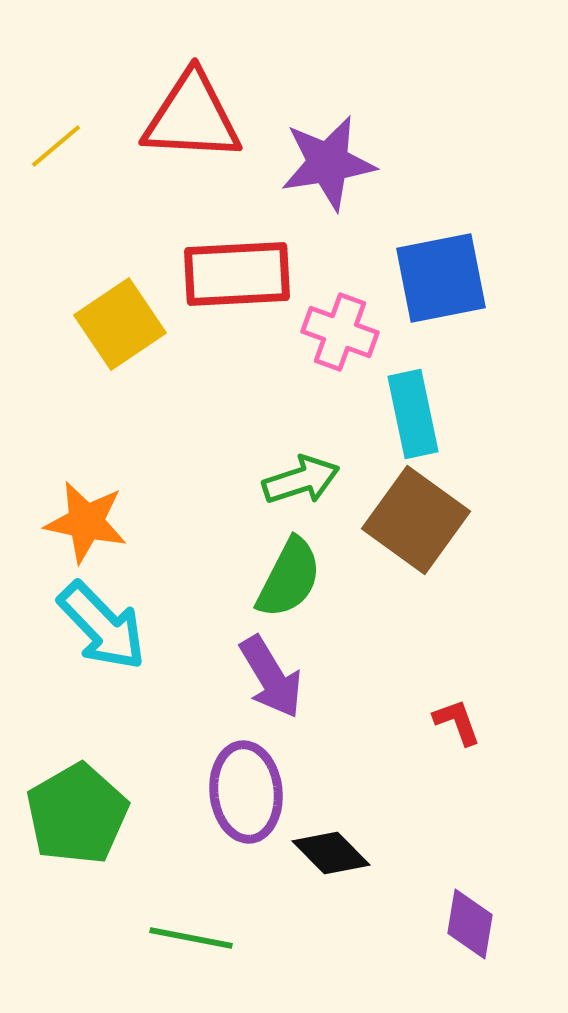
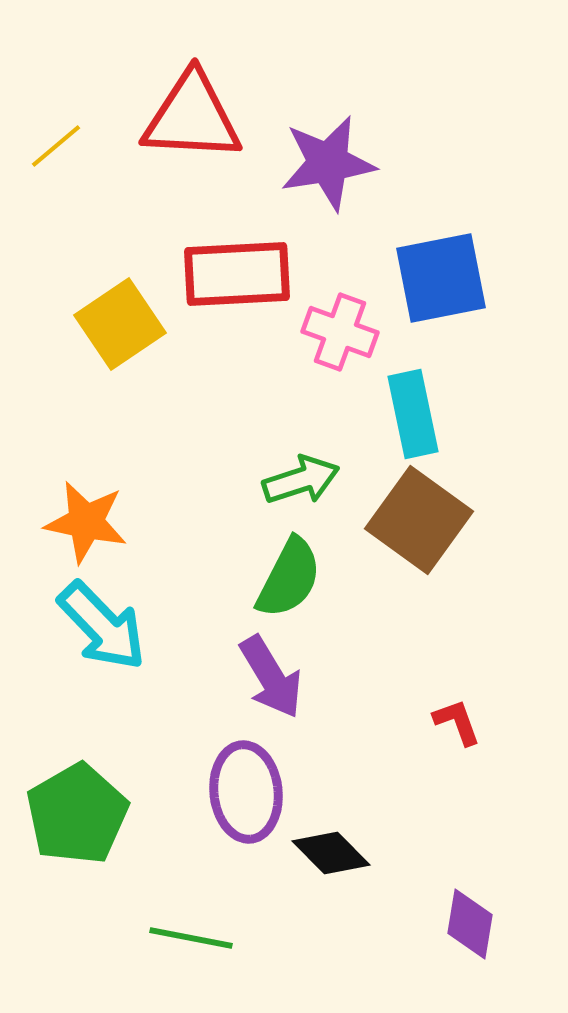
brown square: moved 3 px right
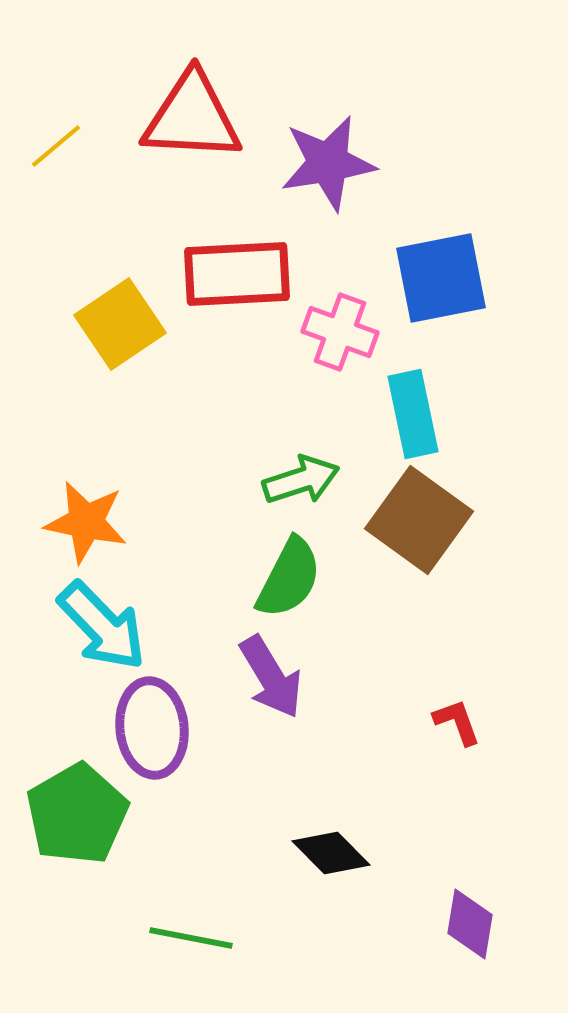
purple ellipse: moved 94 px left, 64 px up
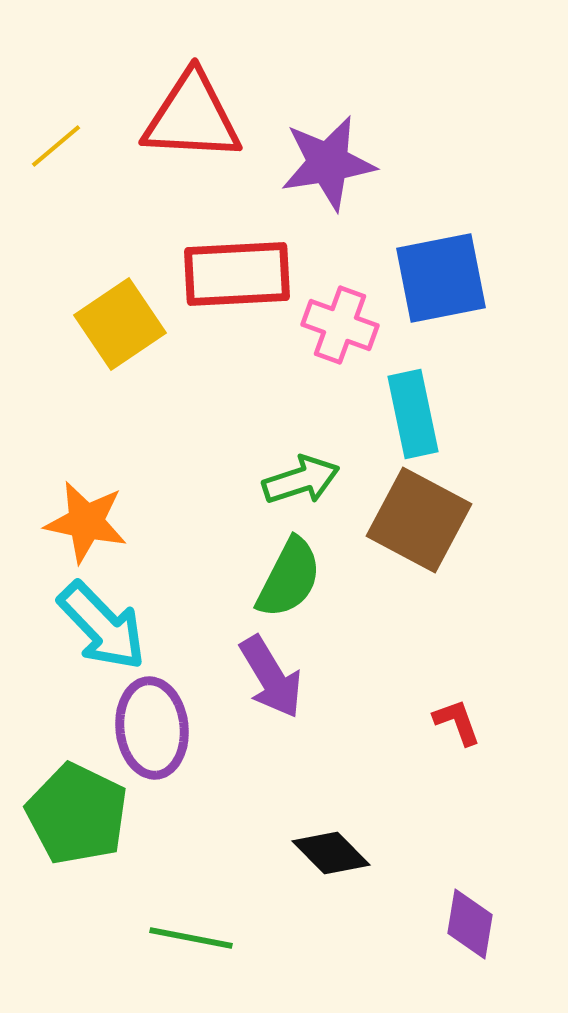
pink cross: moved 7 px up
brown square: rotated 8 degrees counterclockwise
green pentagon: rotated 16 degrees counterclockwise
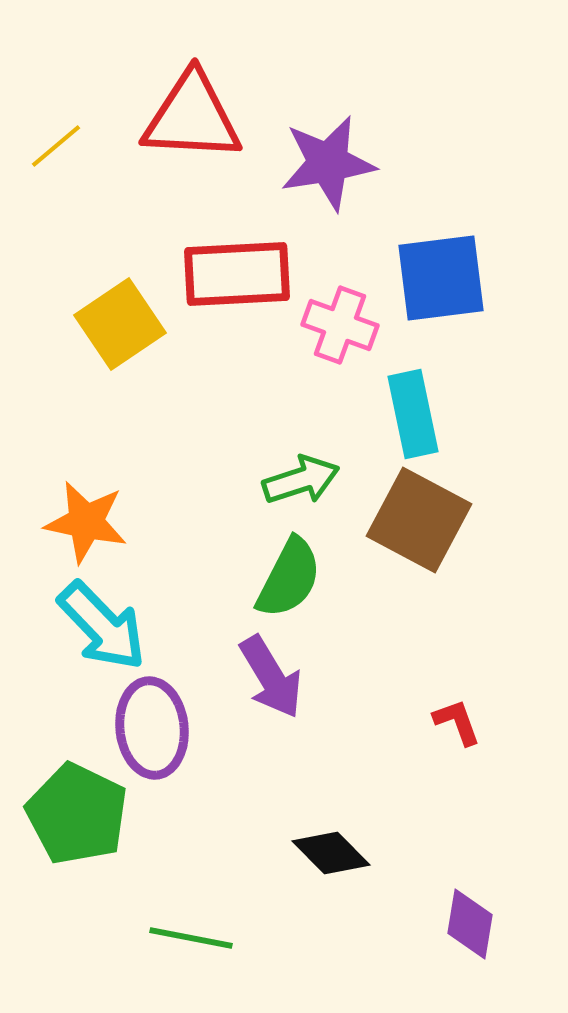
blue square: rotated 4 degrees clockwise
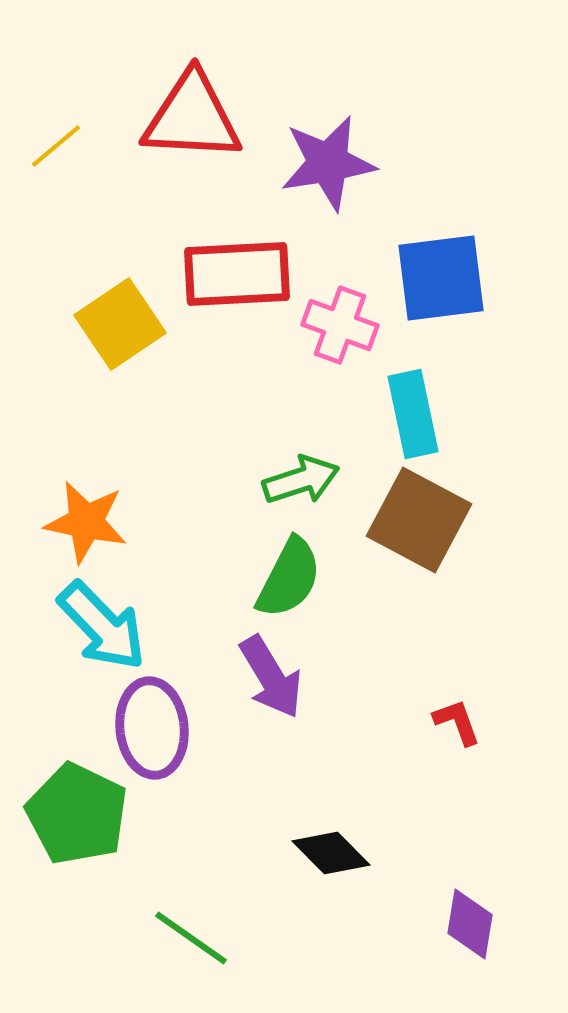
green line: rotated 24 degrees clockwise
